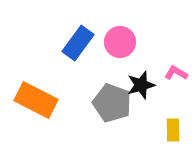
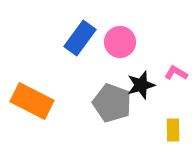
blue rectangle: moved 2 px right, 5 px up
orange rectangle: moved 4 px left, 1 px down
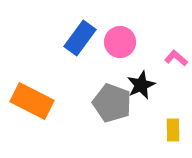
pink L-shape: moved 15 px up; rotated 10 degrees clockwise
black star: rotated 8 degrees counterclockwise
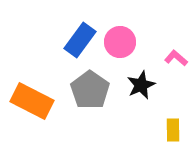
blue rectangle: moved 2 px down
gray pentagon: moved 22 px left, 13 px up; rotated 15 degrees clockwise
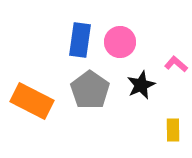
blue rectangle: rotated 28 degrees counterclockwise
pink L-shape: moved 6 px down
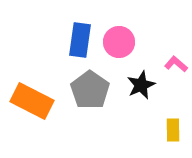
pink circle: moved 1 px left
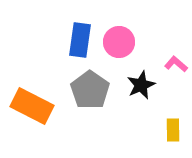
orange rectangle: moved 5 px down
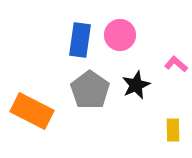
pink circle: moved 1 px right, 7 px up
black star: moved 5 px left
orange rectangle: moved 5 px down
